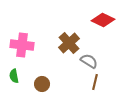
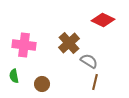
pink cross: moved 2 px right
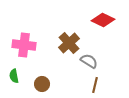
brown line: moved 3 px down
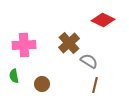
pink cross: rotated 10 degrees counterclockwise
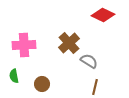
red diamond: moved 5 px up
brown line: moved 2 px down
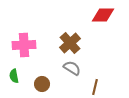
red diamond: rotated 25 degrees counterclockwise
brown cross: moved 1 px right
gray semicircle: moved 17 px left, 7 px down
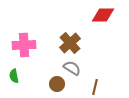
brown circle: moved 15 px right
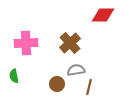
pink cross: moved 2 px right, 2 px up
gray semicircle: moved 4 px right, 2 px down; rotated 42 degrees counterclockwise
brown line: moved 6 px left
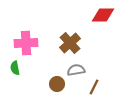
green semicircle: moved 1 px right, 8 px up
brown line: moved 5 px right; rotated 14 degrees clockwise
